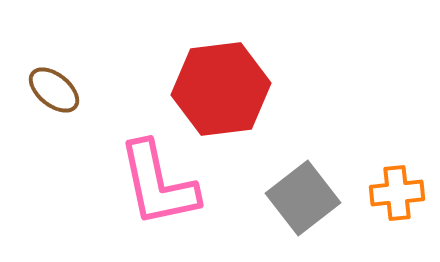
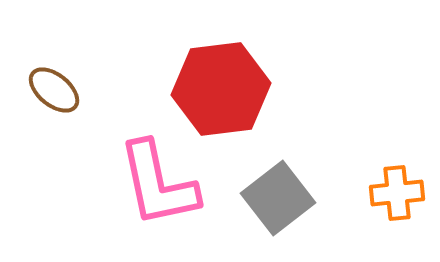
gray square: moved 25 px left
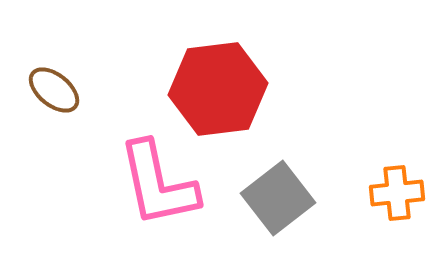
red hexagon: moved 3 px left
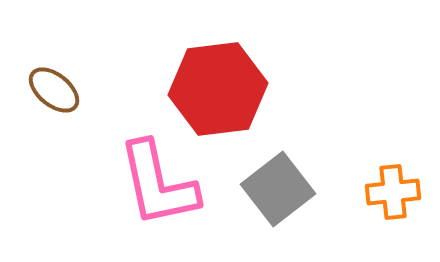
orange cross: moved 4 px left, 1 px up
gray square: moved 9 px up
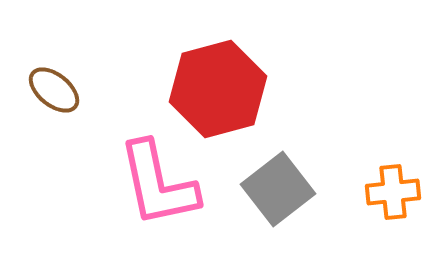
red hexagon: rotated 8 degrees counterclockwise
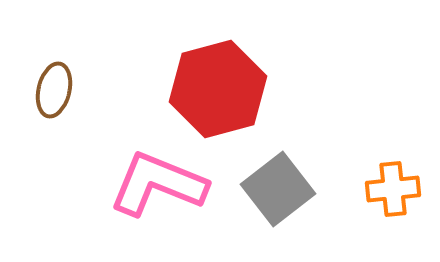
brown ellipse: rotated 64 degrees clockwise
pink L-shape: rotated 124 degrees clockwise
orange cross: moved 3 px up
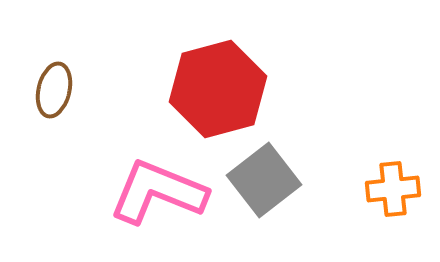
pink L-shape: moved 8 px down
gray square: moved 14 px left, 9 px up
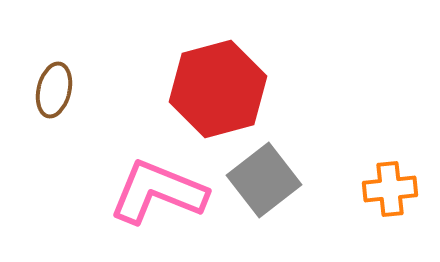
orange cross: moved 3 px left
